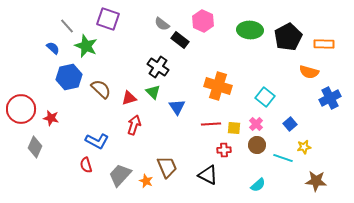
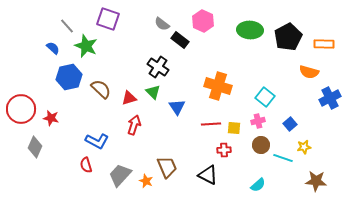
pink cross: moved 2 px right, 3 px up; rotated 32 degrees clockwise
brown circle: moved 4 px right
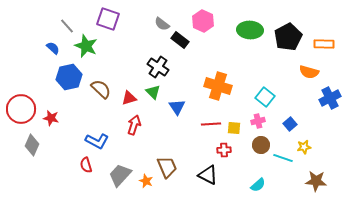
gray diamond: moved 3 px left, 2 px up
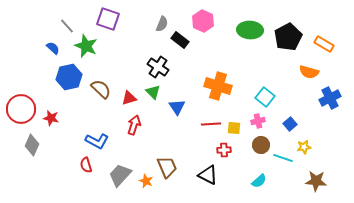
gray semicircle: rotated 105 degrees counterclockwise
orange rectangle: rotated 30 degrees clockwise
cyan semicircle: moved 1 px right, 4 px up
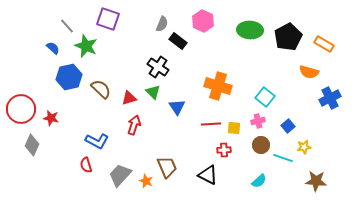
black rectangle: moved 2 px left, 1 px down
blue square: moved 2 px left, 2 px down
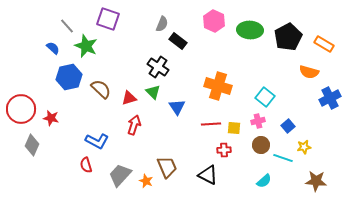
pink hexagon: moved 11 px right
cyan semicircle: moved 5 px right
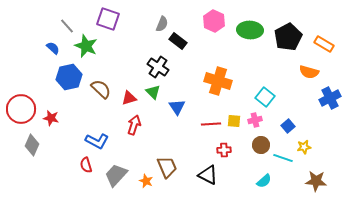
orange cross: moved 5 px up
pink cross: moved 3 px left, 1 px up
yellow square: moved 7 px up
gray trapezoid: moved 4 px left
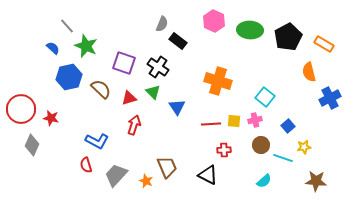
purple square: moved 16 px right, 44 px down
orange semicircle: rotated 60 degrees clockwise
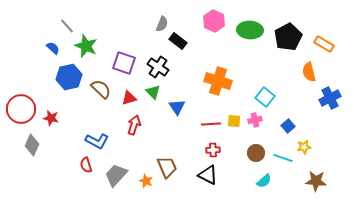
brown circle: moved 5 px left, 8 px down
red cross: moved 11 px left
